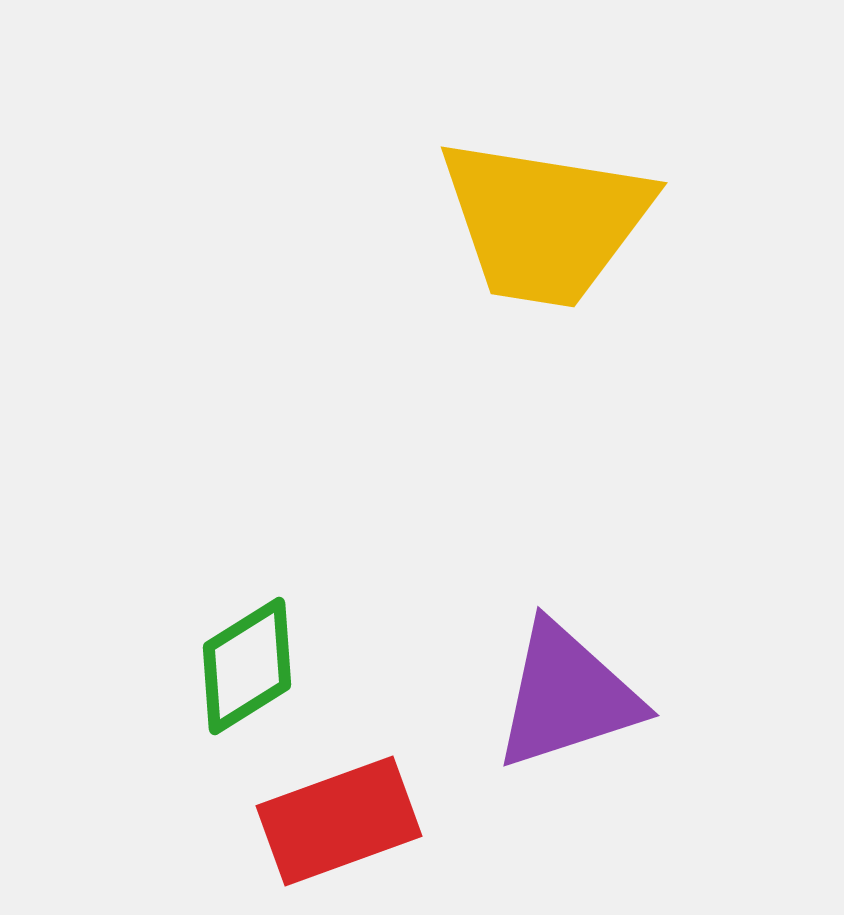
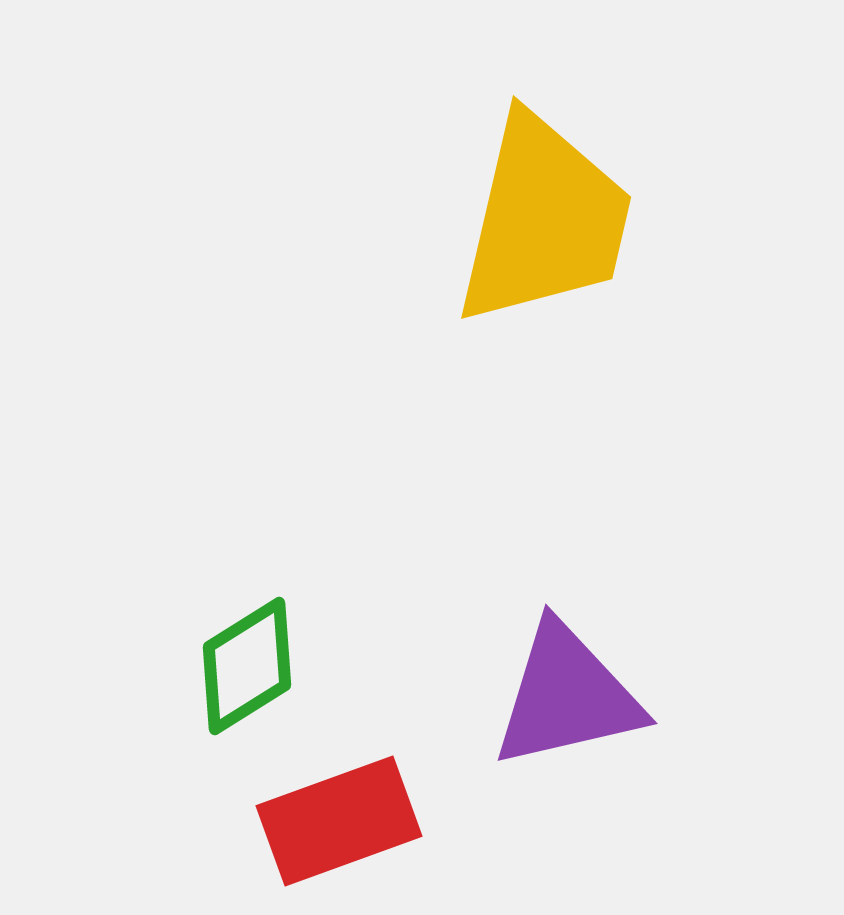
yellow trapezoid: moved 1 px left, 2 px up; rotated 86 degrees counterclockwise
purple triangle: rotated 5 degrees clockwise
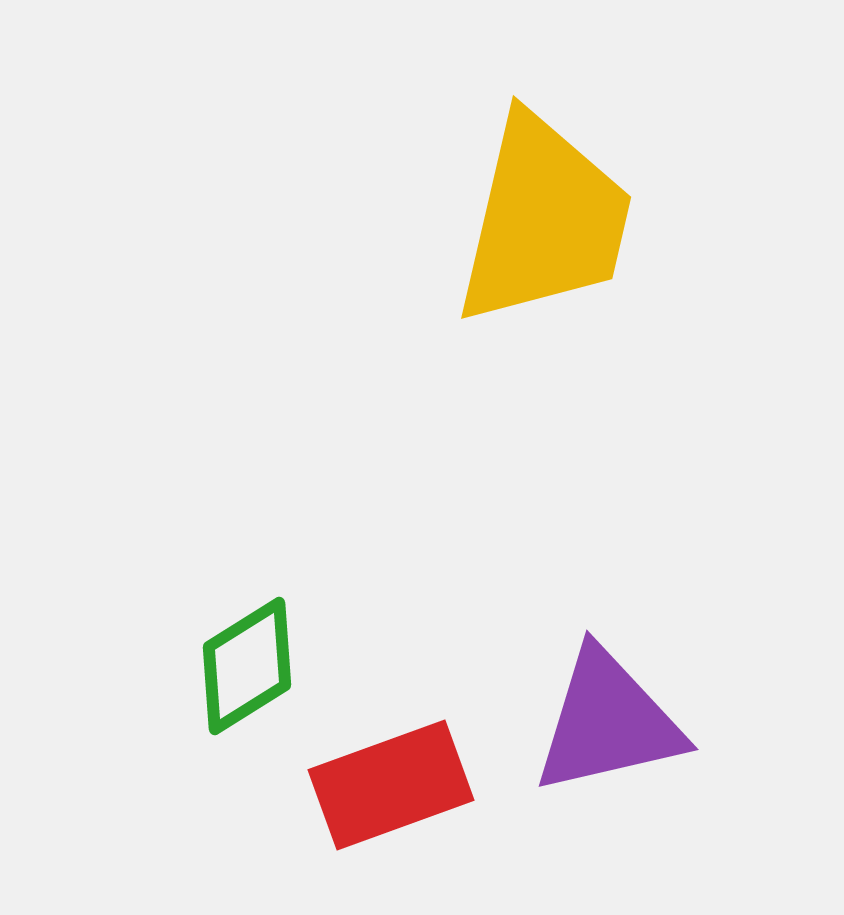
purple triangle: moved 41 px right, 26 px down
red rectangle: moved 52 px right, 36 px up
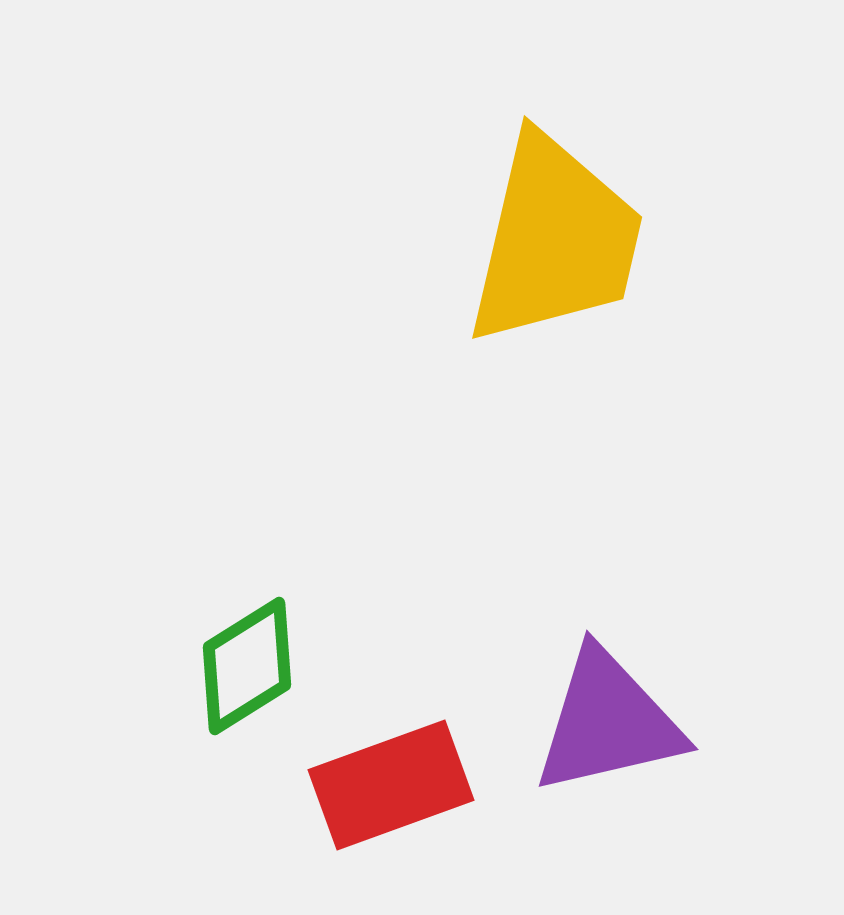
yellow trapezoid: moved 11 px right, 20 px down
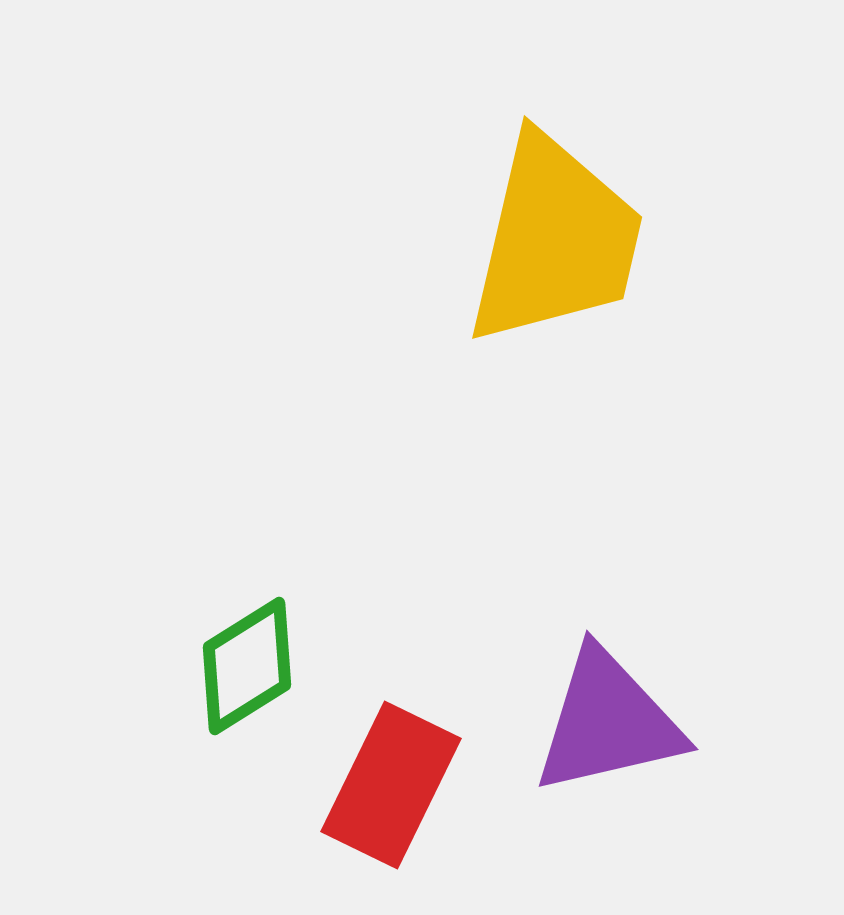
red rectangle: rotated 44 degrees counterclockwise
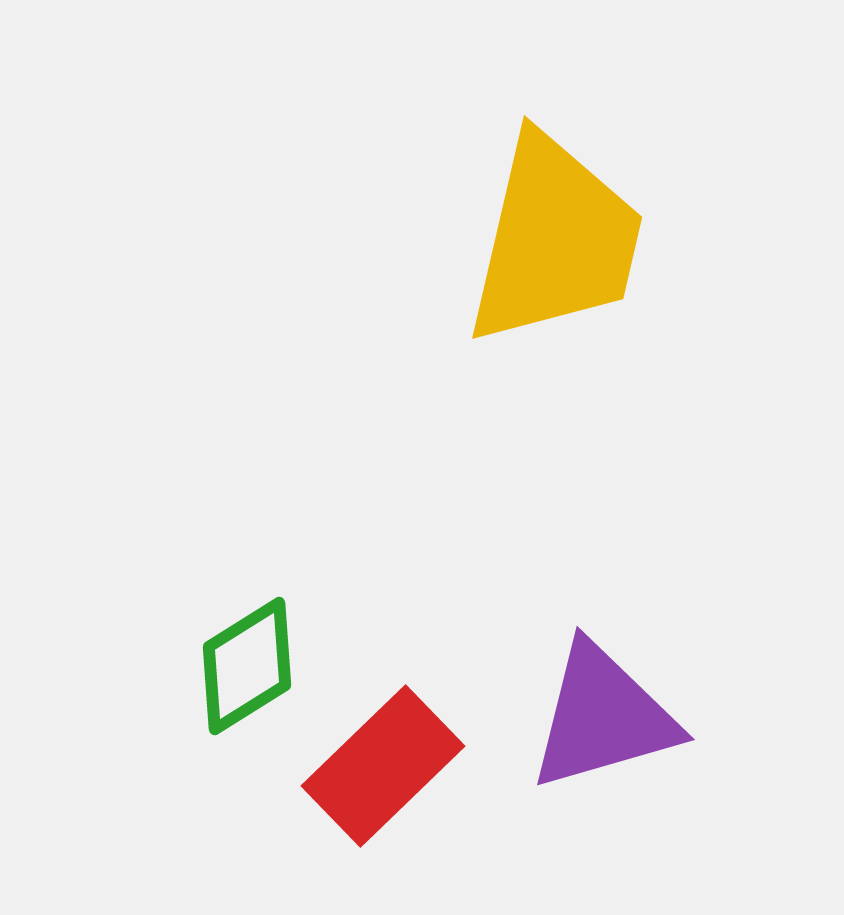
purple triangle: moved 5 px left, 5 px up; rotated 3 degrees counterclockwise
red rectangle: moved 8 px left, 19 px up; rotated 20 degrees clockwise
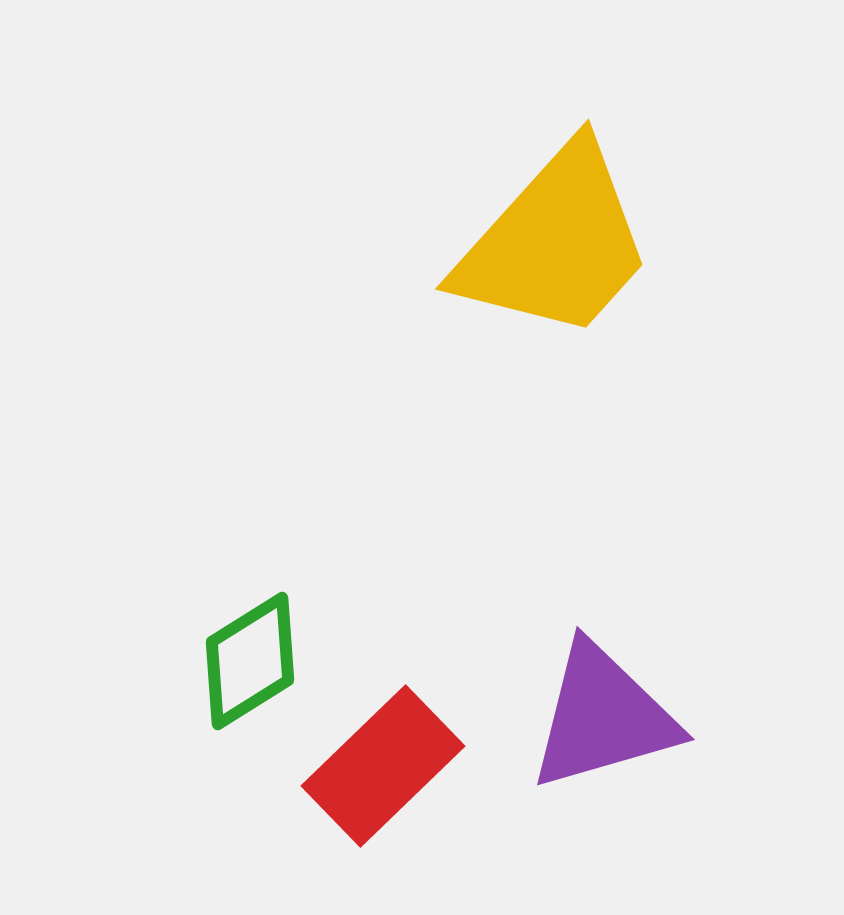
yellow trapezoid: moved 3 px down; rotated 29 degrees clockwise
green diamond: moved 3 px right, 5 px up
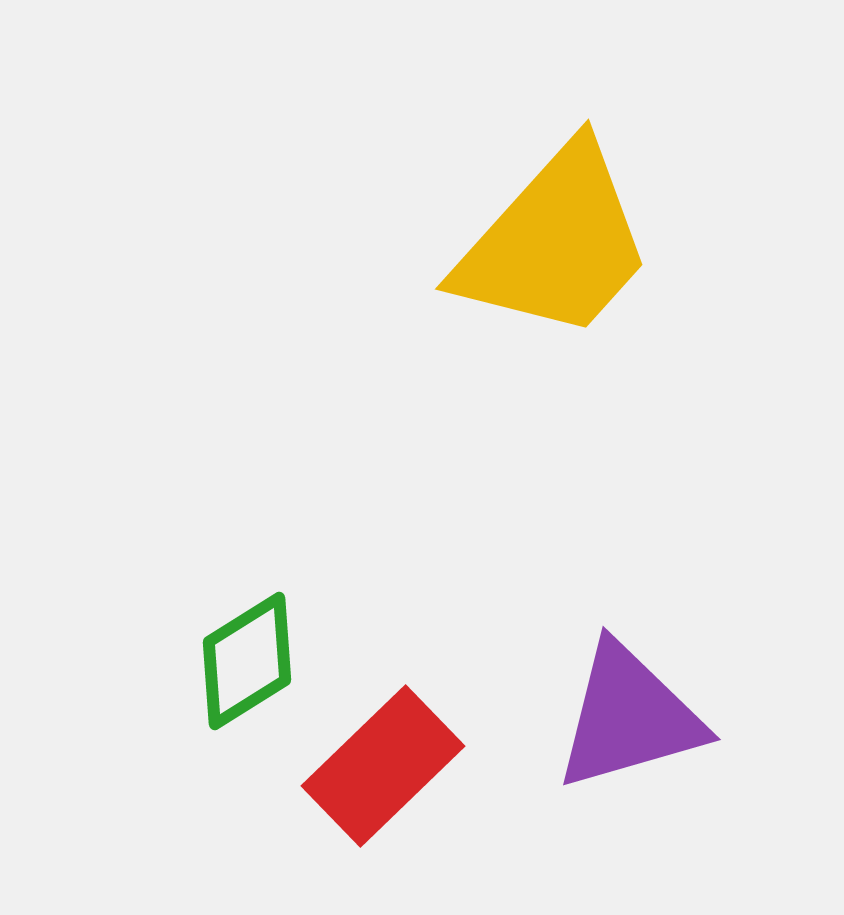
green diamond: moved 3 px left
purple triangle: moved 26 px right
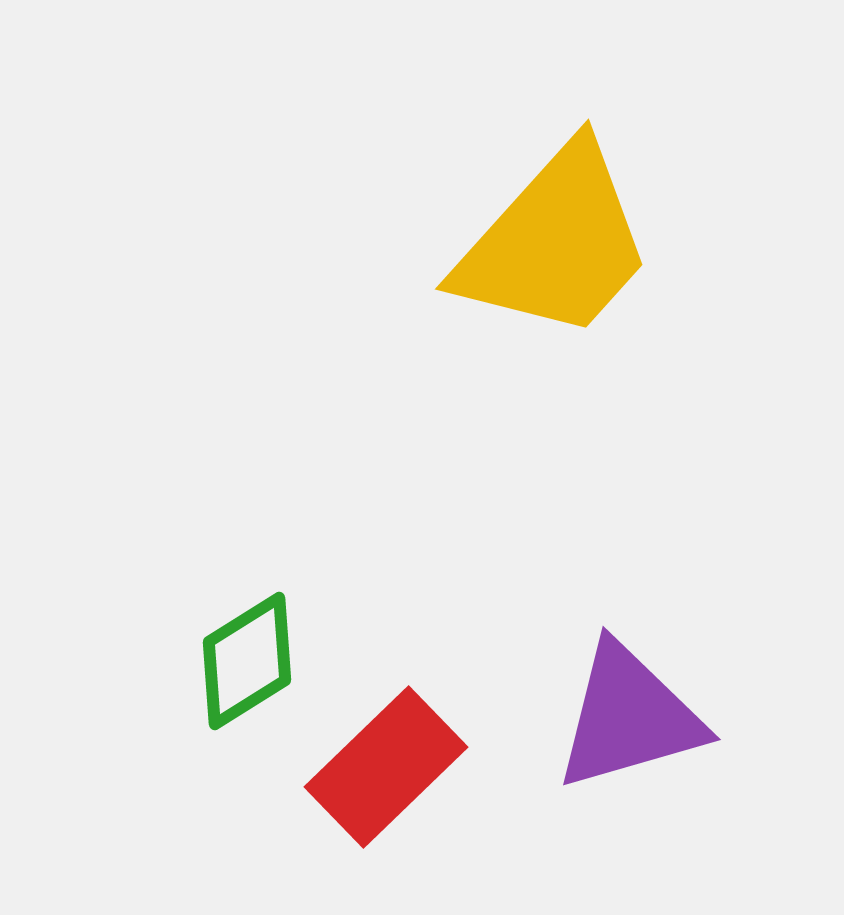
red rectangle: moved 3 px right, 1 px down
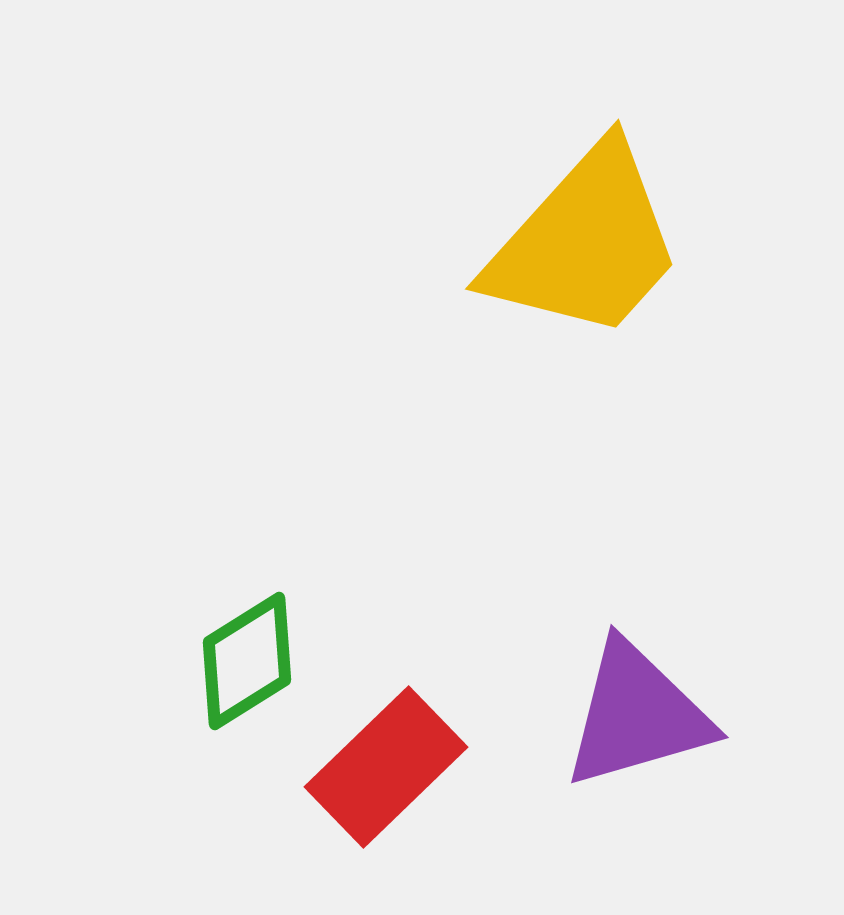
yellow trapezoid: moved 30 px right
purple triangle: moved 8 px right, 2 px up
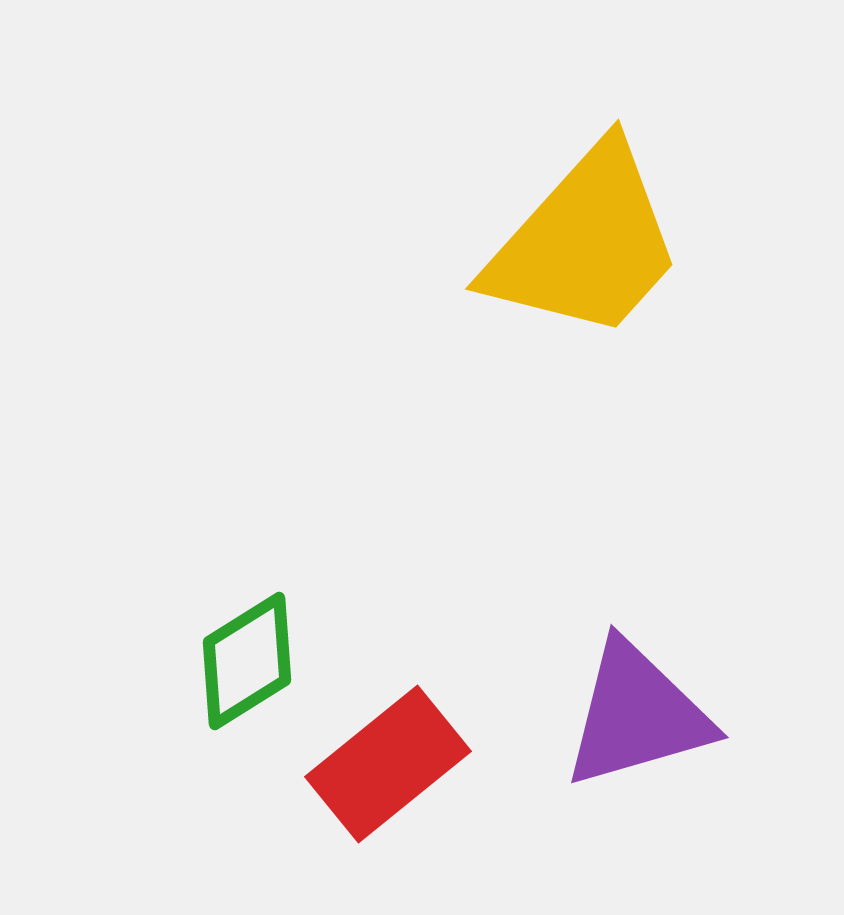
red rectangle: moved 2 px right, 3 px up; rotated 5 degrees clockwise
